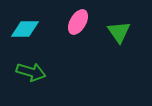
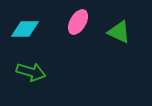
green triangle: rotated 30 degrees counterclockwise
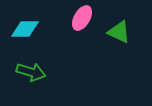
pink ellipse: moved 4 px right, 4 px up
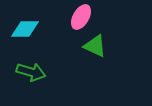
pink ellipse: moved 1 px left, 1 px up
green triangle: moved 24 px left, 14 px down
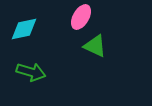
cyan diamond: moved 1 px left; rotated 12 degrees counterclockwise
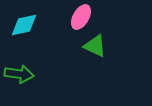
cyan diamond: moved 4 px up
green arrow: moved 12 px left, 2 px down; rotated 8 degrees counterclockwise
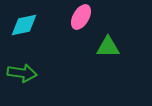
green triangle: moved 13 px right, 1 px down; rotated 25 degrees counterclockwise
green arrow: moved 3 px right, 1 px up
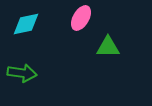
pink ellipse: moved 1 px down
cyan diamond: moved 2 px right, 1 px up
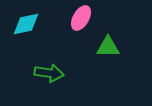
green arrow: moved 27 px right
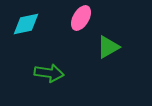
green triangle: rotated 30 degrees counterclockwise
